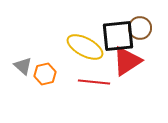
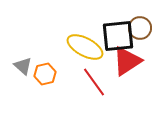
red line: rotated 48 degrees clockwise
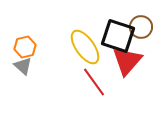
brown circle: moved 1 px right, 1 px up
black square: rotated 24 degrees clockwise
yellow ellipse: rotated 27 degrees clockwise
red triangle: rotated 16 degrees counterclockwise
orange hexagon: moved 20 px left, 27 px up
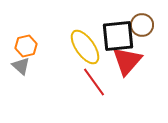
brown circle: moved 1 px right, 2 px up
black square: rotated 24 degrees counterclockwise
orange hexagon: moved 1 px right, 1 px up
gray triangle: moved 2 px left
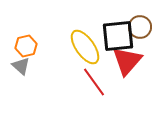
brown circle: moved 2 px left, 2 px down
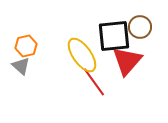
black square: moved 4 px left
yellow ellipse: moved 3 px left, 8 px down
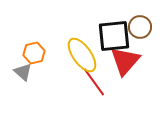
orange hexagon: moved 8 px right, 7 px down
red triangle: moved 2 px left
gray triangle: moved 2 px right, 6 px down
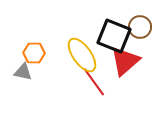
black square: rotated 28 degrees clockwise
orange hexagon: rotated 15 degrees clockwise
red triangle: rotated 8 degrees clockwise
gray triangle: rotated 30 degrees counterclockwise
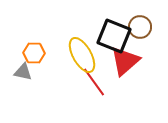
yellow ellipse: rotated 6 degrees clockwise
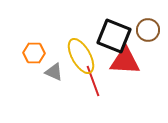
brown circle: moved 8 px right, 3 px down
yellow ellipse: moved 1 px left, 1 px down
red triangle: rotated 44 degrees clockwise
gray triangle: moved 31 px right; rotated 12 degrees clockwise
red line: moved 1 px left, 1 px up; rotated 16 degrees clockwise
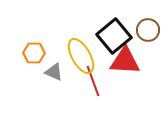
black square: rotated 28 degrees clockwise
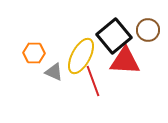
yellow ellipse: rotated 57 degrees clockwise
